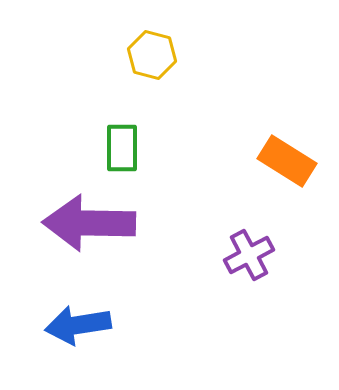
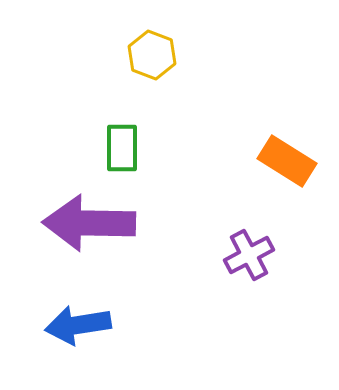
yellow hexagon: rotated 6 degrees clockwise
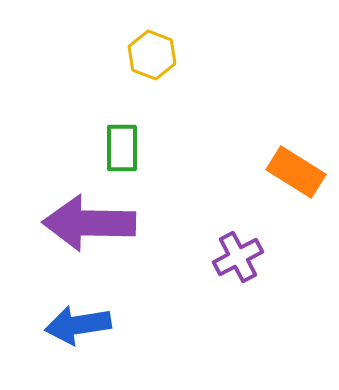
orange rectangle: moved 9 px right, 11 px down
purple cross: moved 11 px left, 2 px down
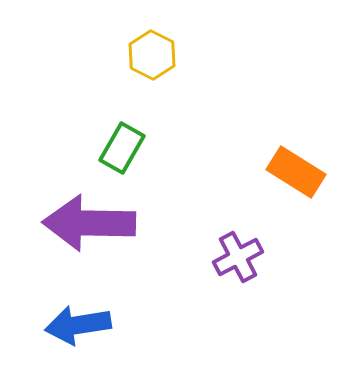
yellow hexagon: rotated 6 degrees clockwise
green rectangle: rotated 30 degrees clockwise
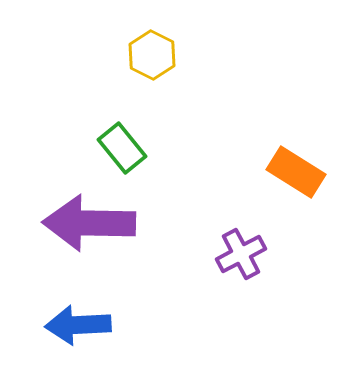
green rectangle: rotated 69 degrees counterclockwise
purple cross: moved 3 px right, 3 px up
blue arrow: rotated 6 degrees clockwise
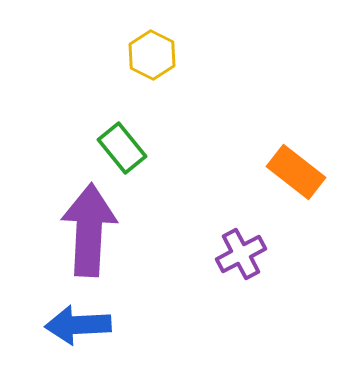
orange rectangle: rotated 6 degrees clockwise
purple arrow: moved 7 px down; rotated 92 degrees clockwise
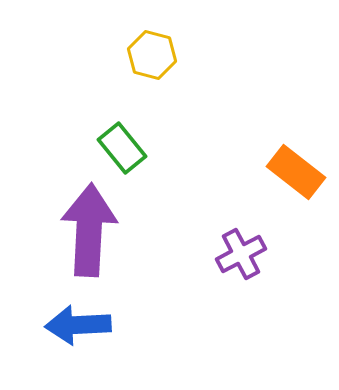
yellow hexagon: rotated 12 degrees counterclockwise
